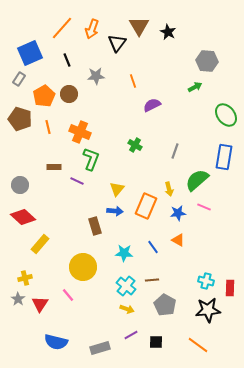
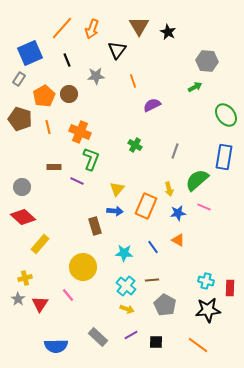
black triangle at (117, 43): moved 7 px down
gray circle at (20, 185): moved 2 px right, 2 px down
blue semicircle at (56, 342): moved 4 px down; rotated 15 degrees counterclockwise
gray rectangle at (100, 348): moved 2 px left, 11 px up; rotated 60 degrees clockwise
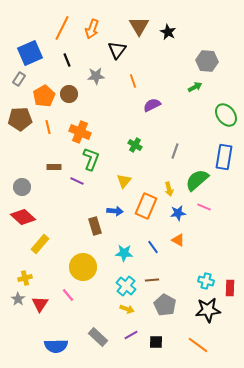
orange line at (62, 28): rotated 15 degrees counterclockwise
brown pentagon at (20, 119): rotated 20 degrees counterclockwise
yellow triangle at (117, 189): moved 7 px right, 8 px up
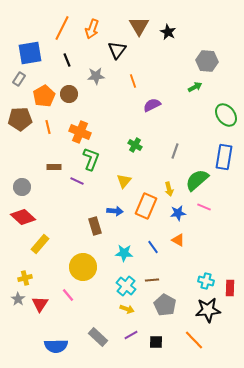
blue square at (30, 53): rotated 15 degrees clockwise
orange line at (198, 345): moved 4 px left, 5 px up; rotated 10 degrees clockwise
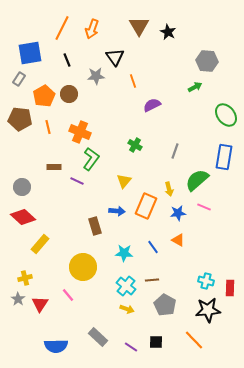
black triangle at (117, 50): moved 2 px left, 7 px down; rotated 12 degrees counterclockwise
brown pentagon at (20, 119): rotated 10 degrees clockwise
green L-shape at (91, 159): rotated 15 degrees clockwise
blue arrow at (115, 211): moved 2 px right
purple line at (131, 335): moved 12 px down; rotated 64 degrees clockwise
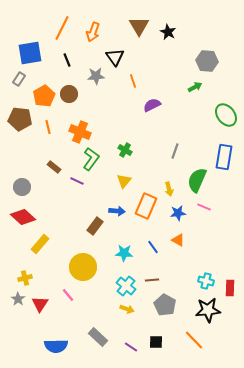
orange arrow at (92, 29): moved 1 px right, 3 px down
green cross at (135, 145): moved 10 px left, 5 px down
brown rectangle at (54, 167): rotated 40 degrees clockwise
green semicircle at (197, 180): rotated 25 degrees counterclockwise
brown rectangle at (95, 226): rotated 54 degrees clockwise
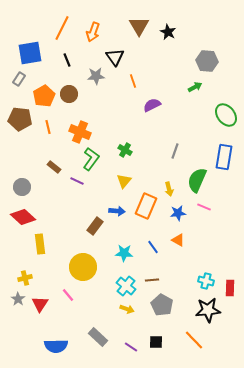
yellow rectangle at (40, 244): rotated 48 degrees counterclockwise
gray pentagon at (165, 305): moved 3 px left
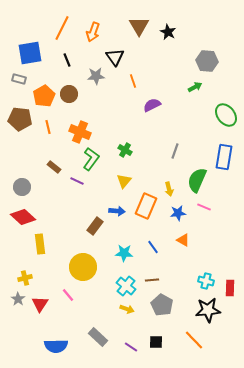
gray rectangle at (19, 79): rotated 72 degrees clockwise
orange triangle at (178, 240): moved 5 px right
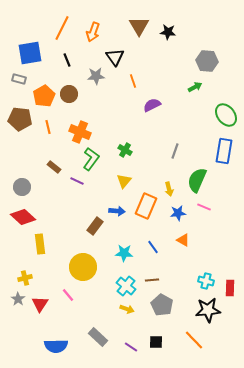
black star at (168, 32): rotated 21 degrees counterclockwise
blue rectangle at (224, 157): moved 6 px up
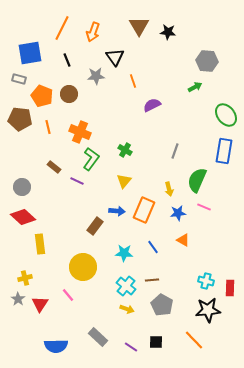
orange pentagon at (44, 96): moved 2 px left; rotated 20 degrees counterclockwise
orange rectangle at (146, 206): moved 2 px left, 4 px down
